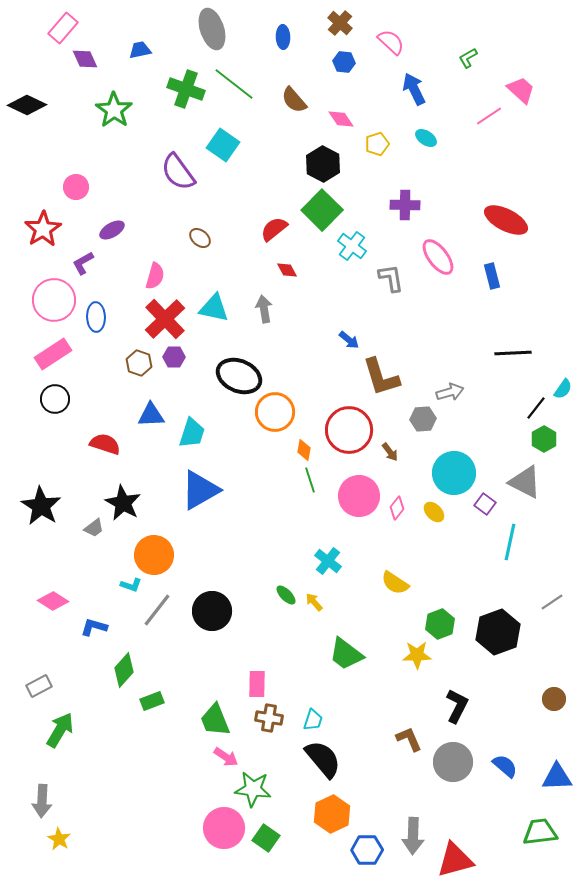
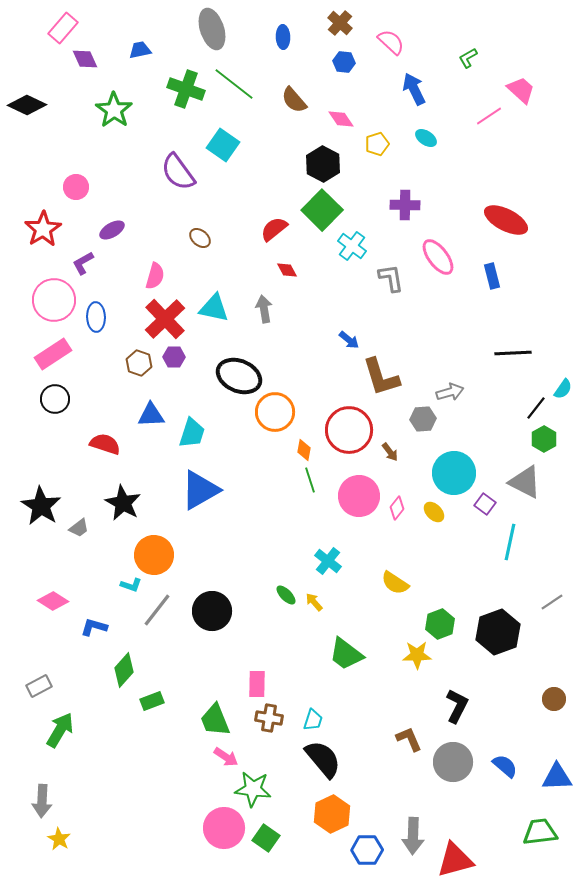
gray trapezoid at (94, 528): moved 15 px left
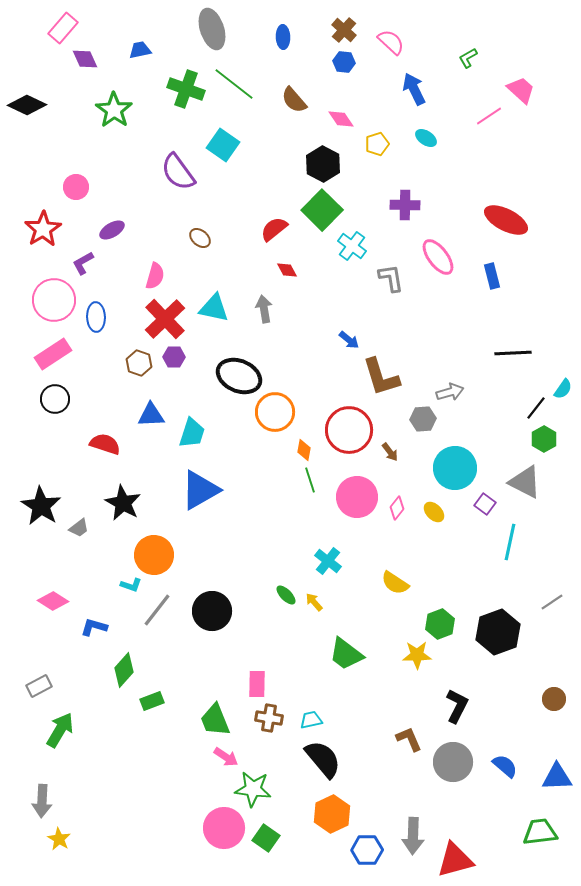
brown cross at (340, 23): moved 4 px right, 7 px down
cyan circle at (454, 473): moved 1 px right, 5 px up
pink circle at (359, 496): moved 2 px left, 1 px down
cyan trapezoid at (313, 720): moved 2 px left; rotated 120 degrees counterclockwise
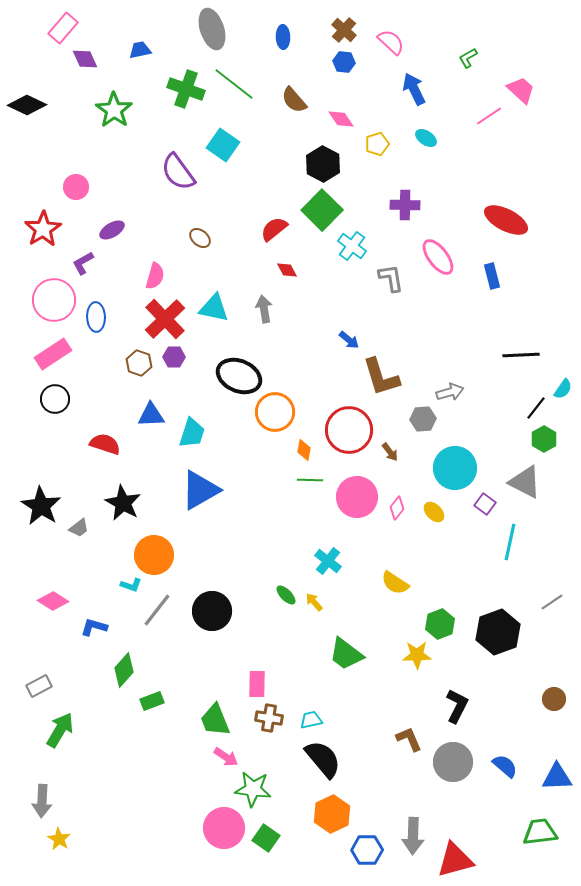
black line at (513, 353): moved 8 px right, 2 px down
green line at (310, 480): rotated 70 degrees counterclockwise
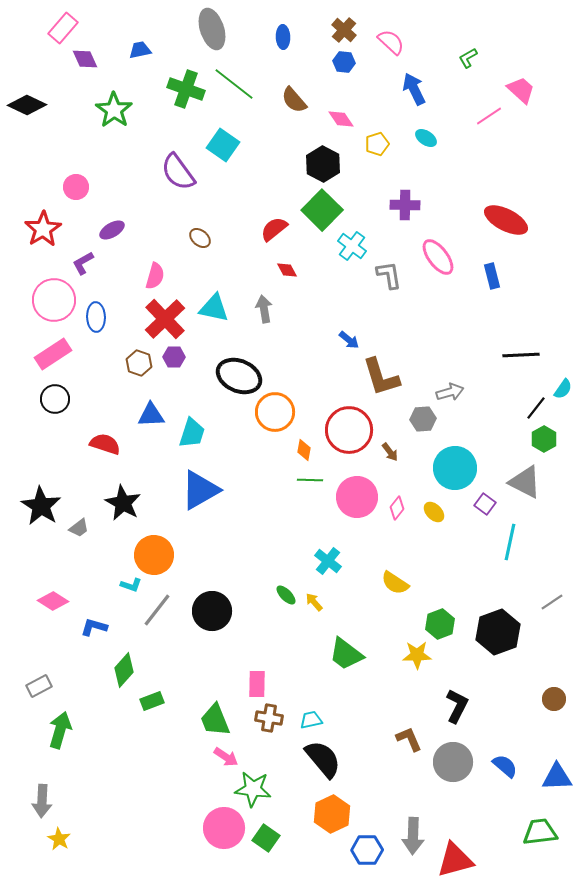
gray L-shape at (391, 278): moved 2 px left, 3 px up
green arrow at (60, 730): rotated 15 degrees counterclockwise
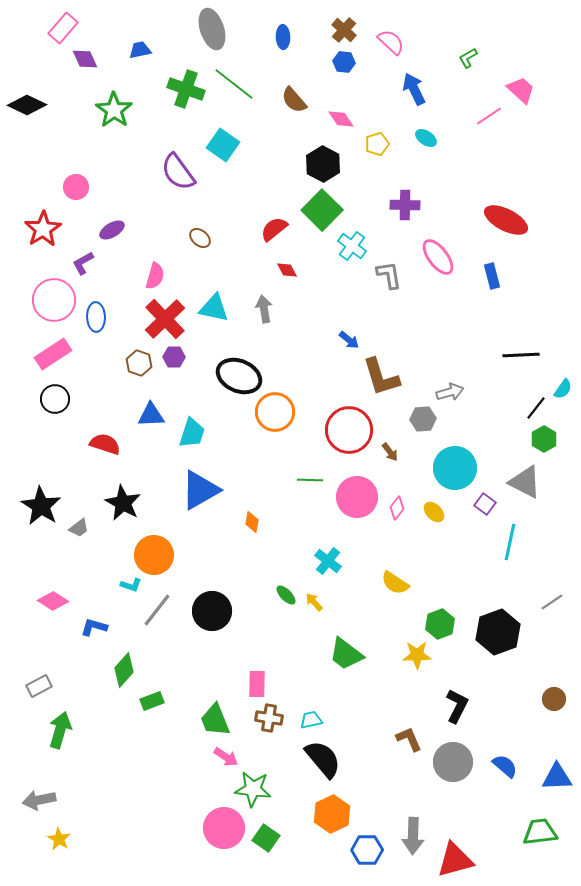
orange diamond at (304, 450): moved 52 px left, 72 px down
gray arrow at (42, 801): moved 3 px left, 1 px up; rotated 76 degrees clockwise
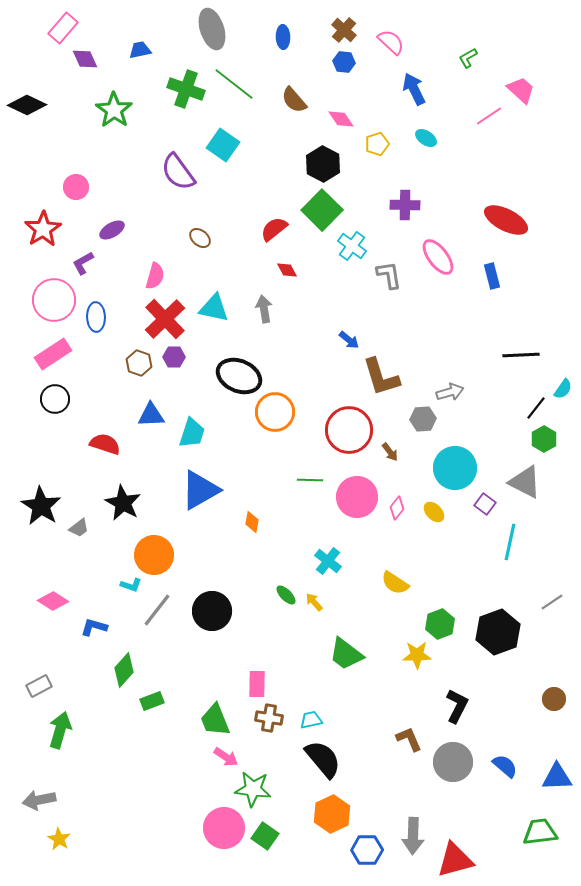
green square at (266, 838): moved 1 px left, 2 px up
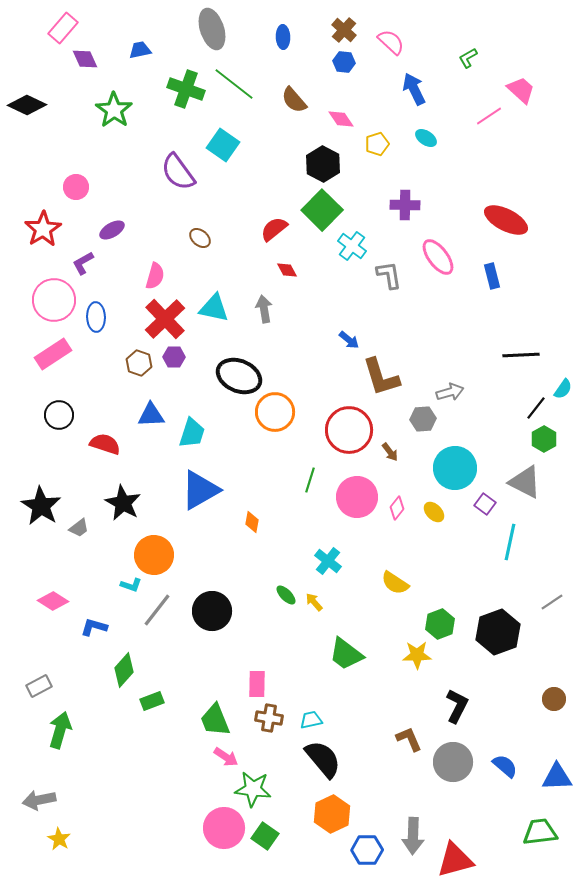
black circle at (55, 399): moved 4 px right, 16 px down
green line at (310, 480): rotated 75 degrees counterclockwise
